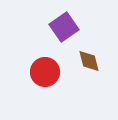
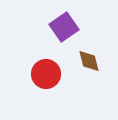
red circle: moved 1 px right, 2 px down
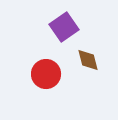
brown diamond: moved 1 px left, 1 px up
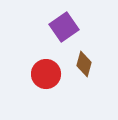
brown diamond: moved 4 px left, 4 px down; rotated 30 degrees clockwise
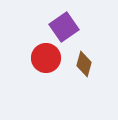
red circle: moved 16 px up
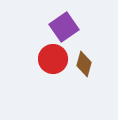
red circle: moved 7 px right, 1 px down
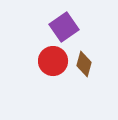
red circle: moved 2 px down
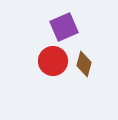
purple square: rotated 12 degrees clockwise
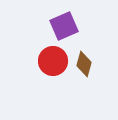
purple square: moved 1 px up
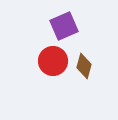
brown diamond: moved 2 px down
